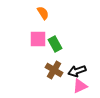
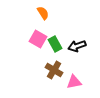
pink square: rotated 30 degrees clockwise
black arrow: moved 25 px up
pink triangle: moved 6 px left, 4 px up; rotated 14 degrees clockwise
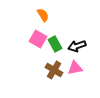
orange semicircle: moved 2 px down
pink triangle: moved 1 px right, 14 px up
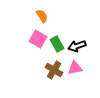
orange semicircle: moved 1 px left, 1 px down
green rectangle: moved 2 px right
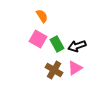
pink triangle: rotated 21 degrees counterclockwise
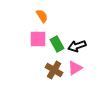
pink square: rotated 30 degrees counterclockwise
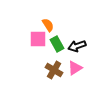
orange semicircle: moved 6 px right, 9 px down
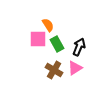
black arrow: moved 2 px right, 1 px down; rotated 132 degrees clockwise
